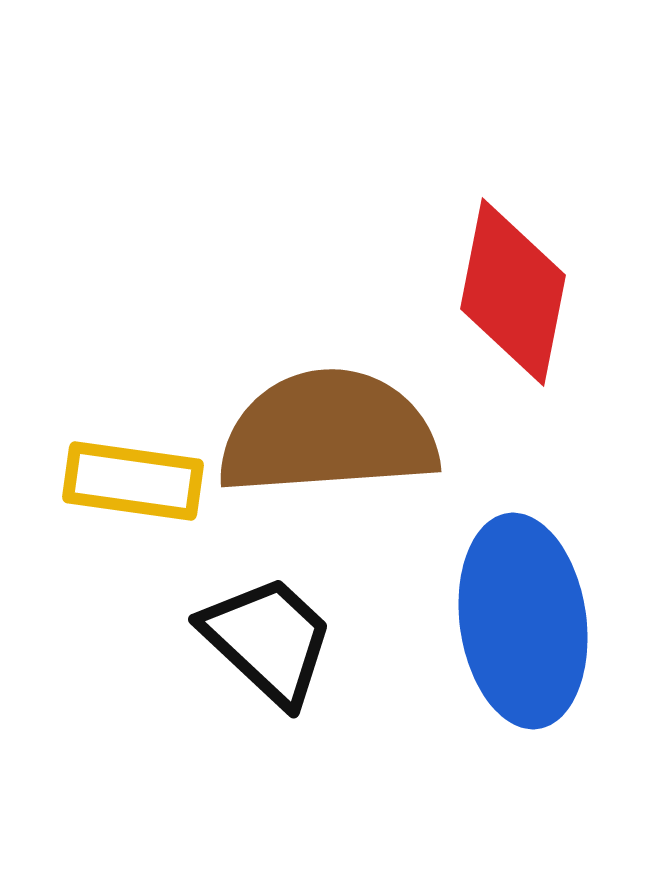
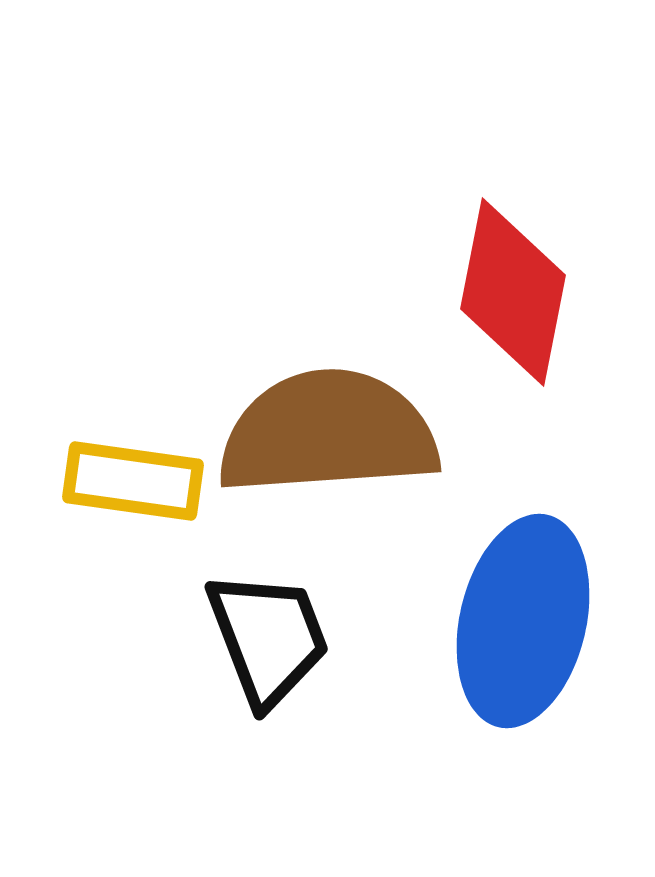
blue ellipse: rotated 21 degrees clockwise
black trapezoid: moved 2 px up; rotated 26 degrees clockwise
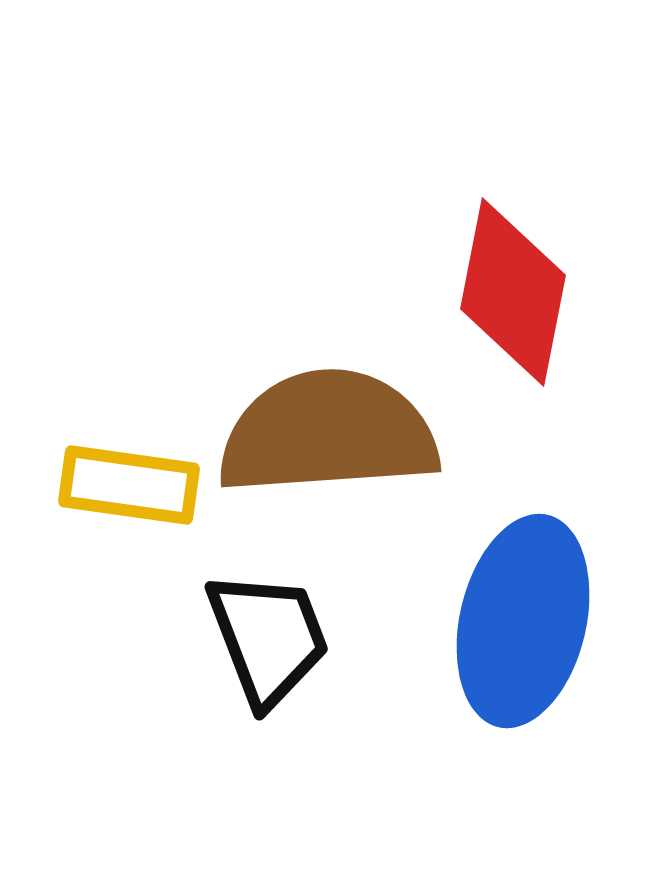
yellow rectangle: moved 4 px left, 4 px down
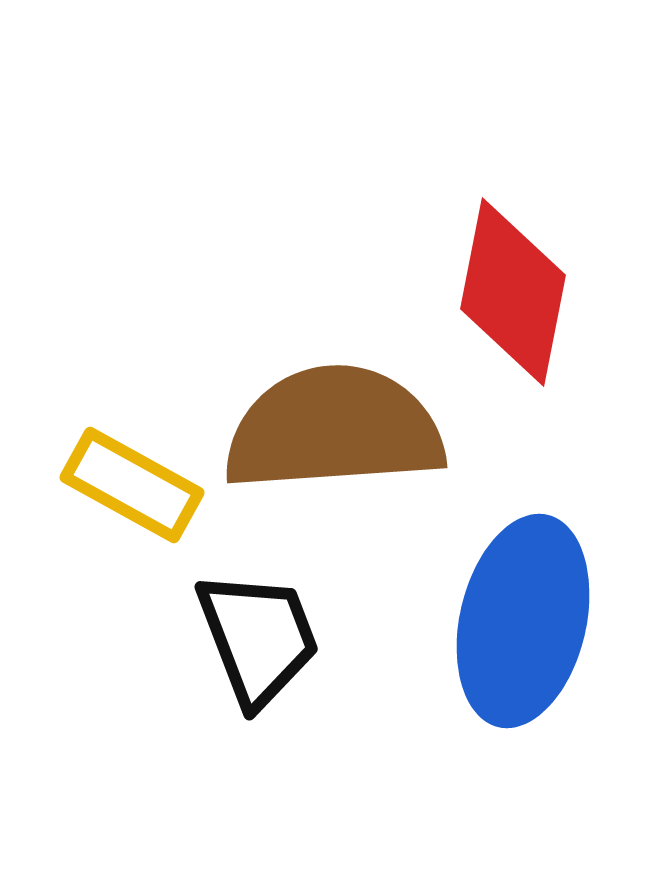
brown semicircle: moved 6 px right, 4 px up
yellow rectangle: moved 3 px right; rotated 21 degrees clockwise
black trapezoid: moved 10 px left
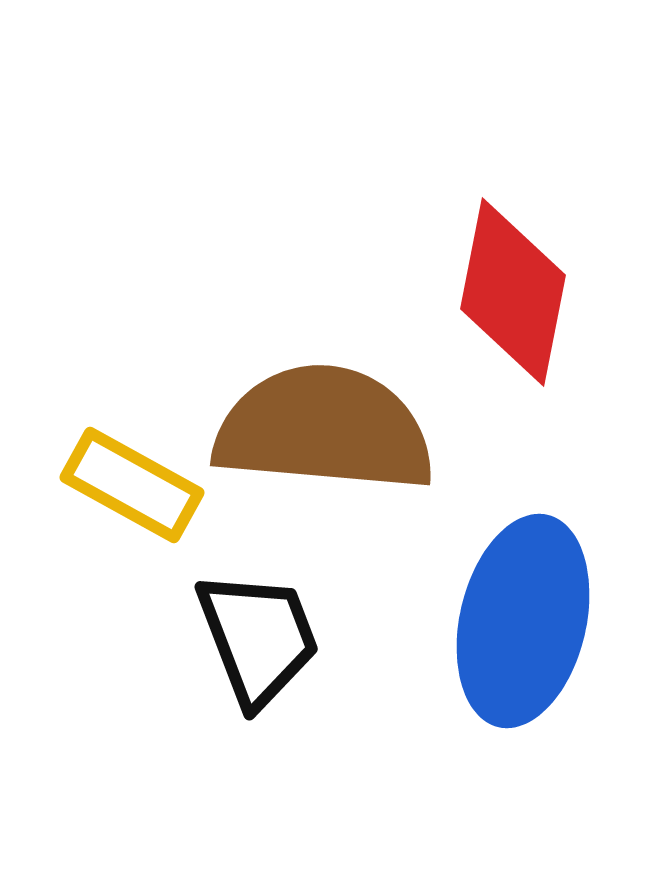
brown semicircle: moved 10 px left; rotated 9 degrees clockwise
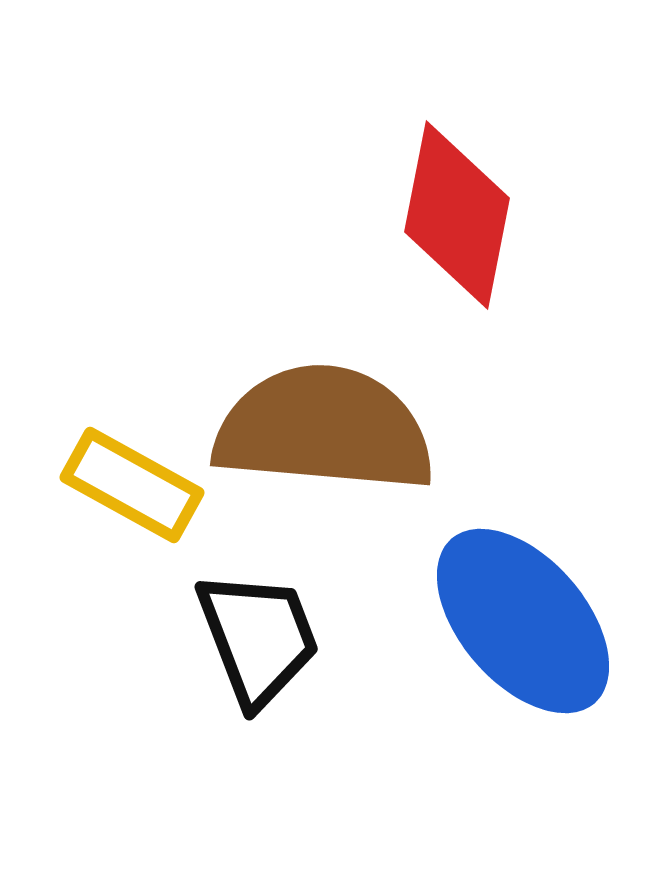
red diamond: moved 56 px left, 77 px up
blue ellipse: rotated 54 degrees counterclockwise
